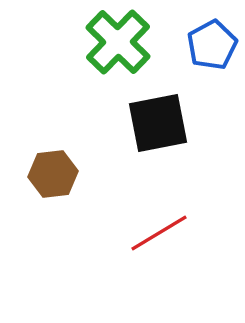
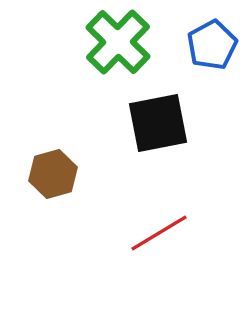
brown hexagon: rotated 9 degrees counterclockwise
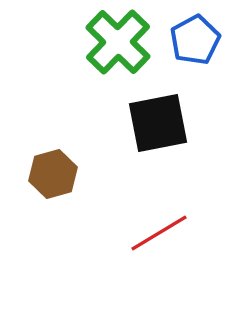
blue pentagon: moved 17 px left, 5 px up
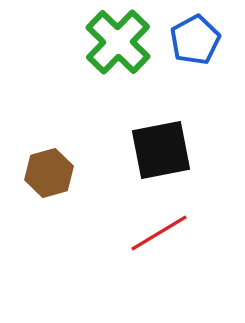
black square: moved 3 px right, 27 px down
brown hexagon: moved 4 px left, 1 px up
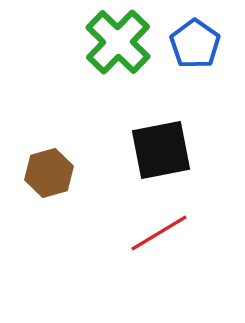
blue pentagon: moved 4 px down; rotated 9 degrees counterclockwise
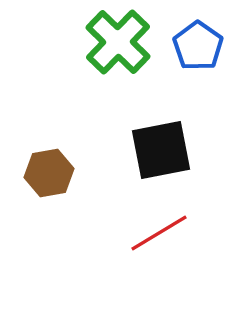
blue pentagon: moved 3 px right, 2 px down
brown hexagon: rotated 6 degrees clockwise
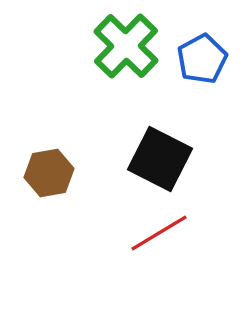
green cross: moved 8 px right, 4 px down
blue pentagon: moved 4 px right, 13 px down; rotated 9 degrees clockwise
black square: moved 1 px left, 9 px down; rotated 38 degrees clockwise
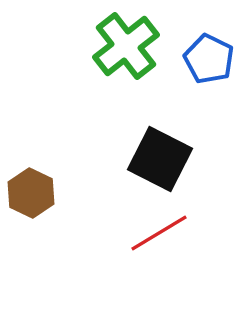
green cross: rotated 8 degrees clockwise
blue pentagon: moved 7 px right; rotated 18 degrees counterclockwise
brown hexagon: moved 18 px left, 20 px down; rotated 24 degrees counterclockwise
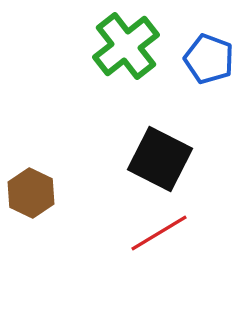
blue pentagon: rotated 6 degrees counterclockwise
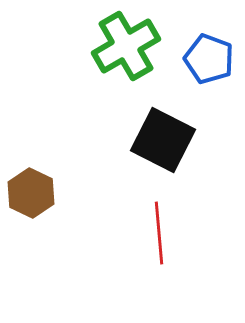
green cross: rotated 8 degrees clockwise
black square: moved 3 px right, 19 px up
red line: rotated 64 degrees counterclockwise
